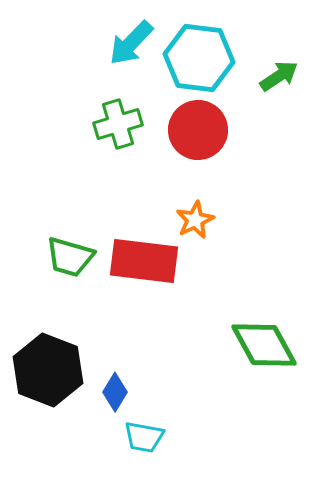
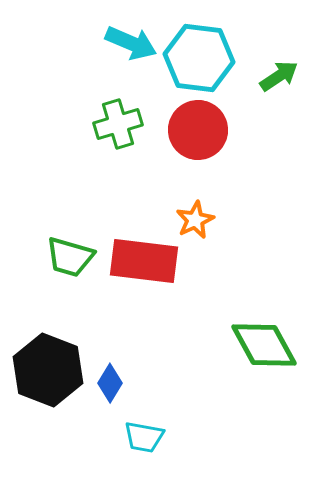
cyan arrow: rotated 111 degrees counterclockwise
blue diamond: moved 5 px left, 9 px up
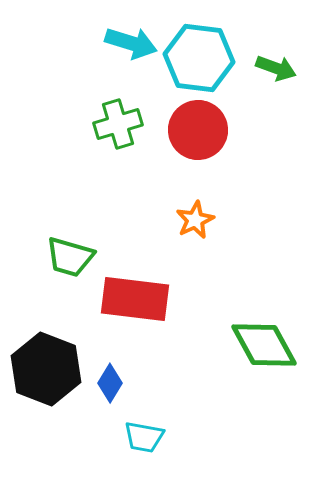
cyan arrow: rotated 6 degrees counterclockwise
green arrow: moved 3 px left, 8 px up; rotated 54 degrees clockwise
red rectangle: moved 9 px left, 38 px down
black hexagon: moved 2 px left, 1 px up
